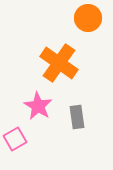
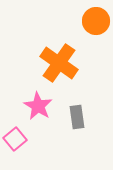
orange circle: moved 8 px right, 3 px down
pink square: rotated 10 degrees counterclockwise
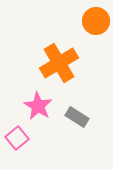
orange cross: rotated 24 degrees clockwise
gray rectangle: rotated 50 degrees counterclockwise
pink square: moved 2 px right, 1 px up
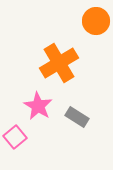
pink square: moved 2 px left, 1 px up
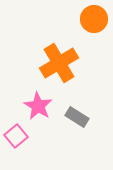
orange circle: moved 2 px left, 2 px up
pink square: moved 1 px right, 1 px up
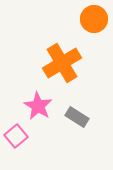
orange cross: moved 3 px right
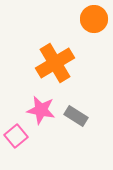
orange cross: moved 7 px left
pink star: moved 3 px right, 4 px down; rotated 20 degrees counterclockwise
gray rectangle: moved 1 px left, 1 px up
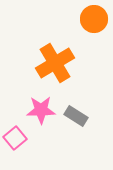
pink star: rotated 12 degrees counterclockwise
pink square: moved 1 px left, 2 px down
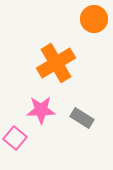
orange cross: moved 1 px right
gray rectangle: moved 6 px right, 2 px down
pink square: rotated 10 degrees counterclockwise
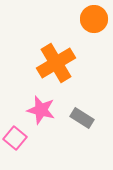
pink star: rotated 16 degrees clockwise
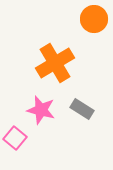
orange cross: moved 1 px left
gray rectangle: moved 9 px up
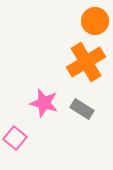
orange circle: moved 1 px right, 2 px down
orange cross: moved 31 px right, 1 px up
pink star: moved 3 px right, 7 px up
